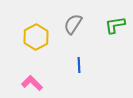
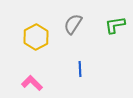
blue line: moved 1 px right, 4 px down
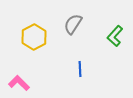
green L-shape: moved 11 px down; rotated 40 degrees counterclockwise
yellow hexagon: moved 2 px left
pink L-shape: moved 13 px left
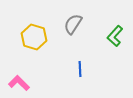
yellow hexagon: rotated 15 degrees counterclockwise
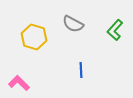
gray semicircle: rotated 95 degrees counterclockwise
green L-shape: moved 6 px up
blue line: moved 1 px right, 1 px down
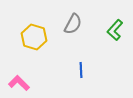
gray semicircle: rotated 90 degrees counterclockwise
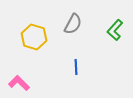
blue line: moved 5 px left, 3 px up
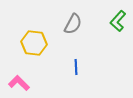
green L-shape: moved 3 px right, 9 px up
yellow hexagon: moved 6 px down; rotated 10 degrees counterclockwise
